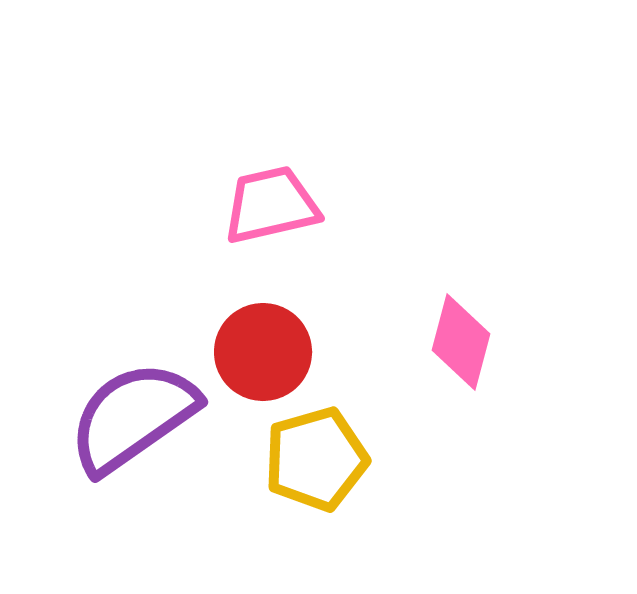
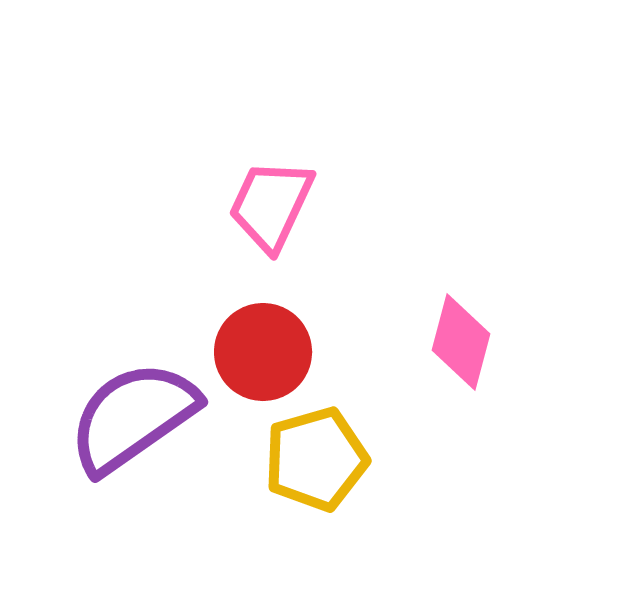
pink trapezoid: rotated 52 degrees counterclockwise
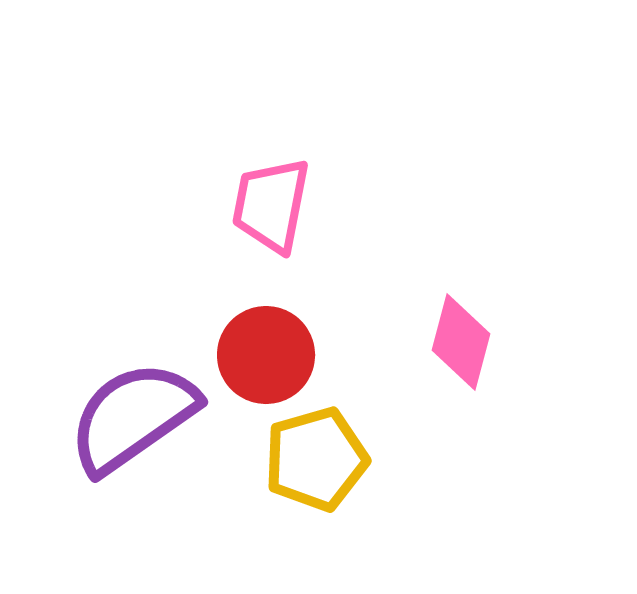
pink trapezoid: rotated 14 degrees counterclockwise
red circle: moved 3 px right, 3 px down
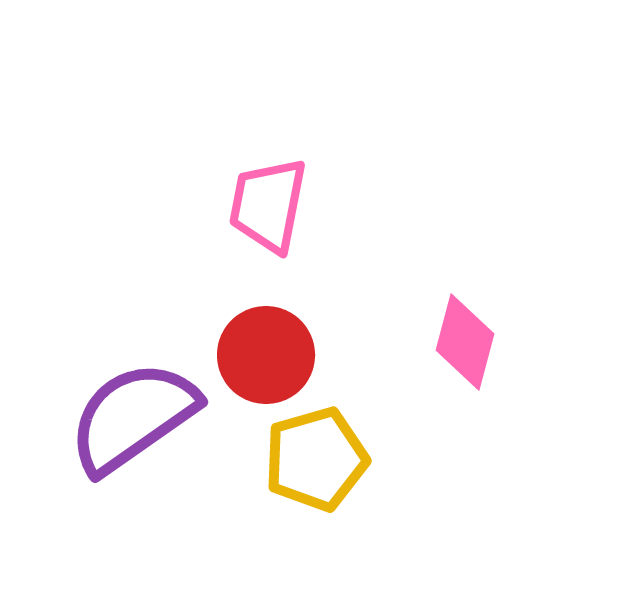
pink trapezoid: moved 3 px left
pink diamond: moved 4 px right
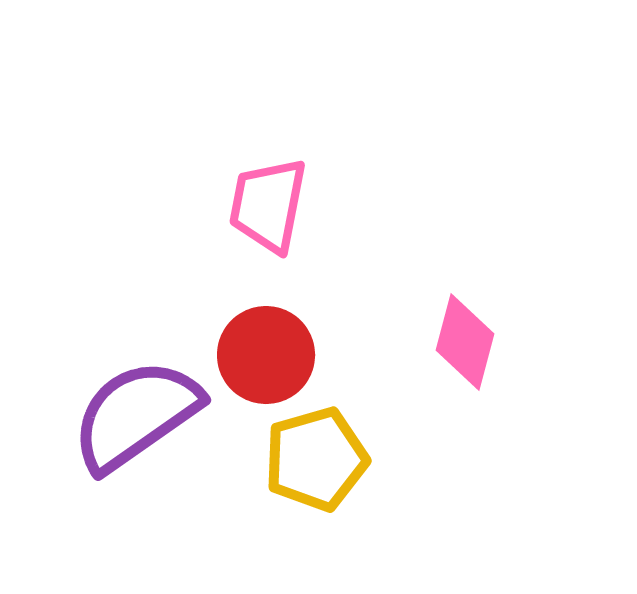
purple semicircle: moved 3 px right, 2 px up
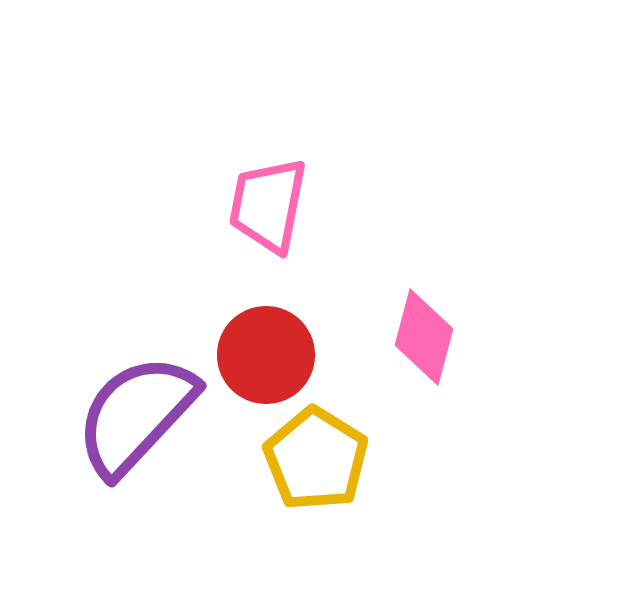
pink diamond: moved 41 px left, 5 px up
purple semicircle: rotated 12 degrees counterclockwise
yellow pentagon: rotated 24 degrees counterclockwise
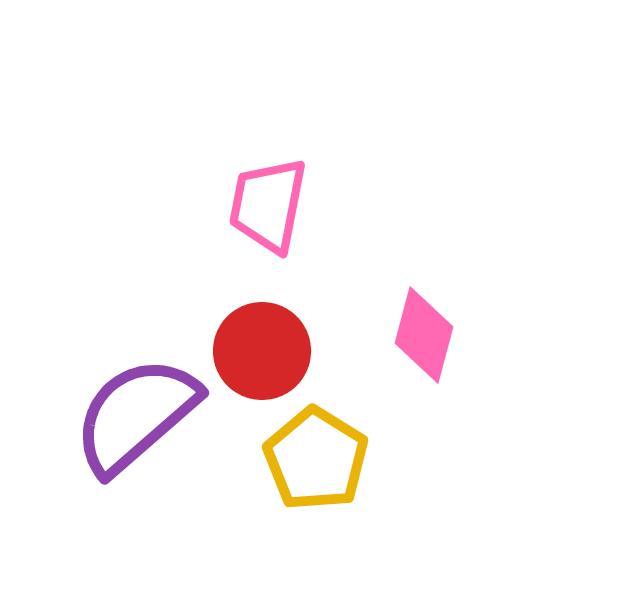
pink diamond: moved 2 px up
red circle: moved 4 px left, 4 px up
purple semicircle: rotated 6 degrees clockwise
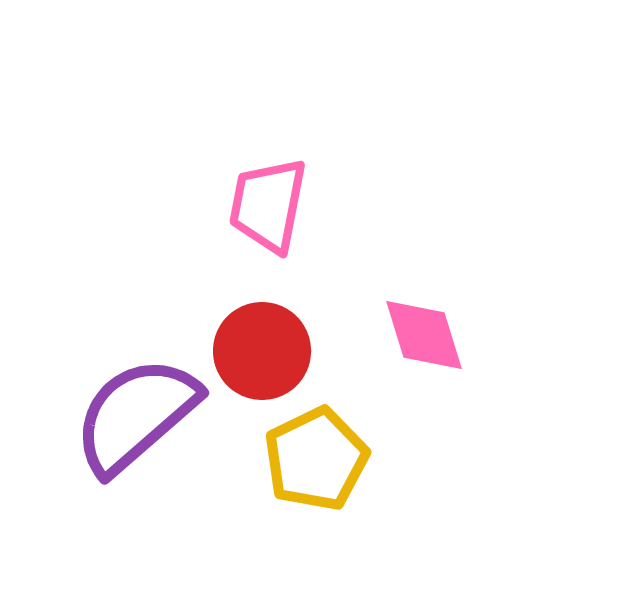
pink diamond: rotated 32 degrees counterclockwise
yellow pentagon: rotated 14 degrees clockwise
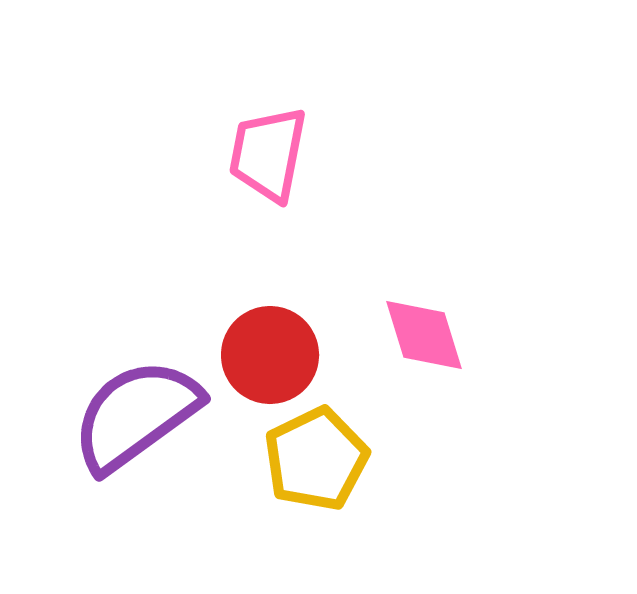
pink trapezoid: moved 51 px up
red circle: moved 8 px right, 4 px down
purple semicircle: rotated 5 degrees clockwise
